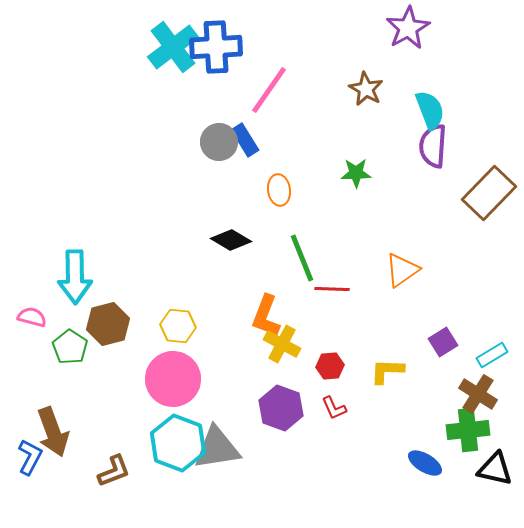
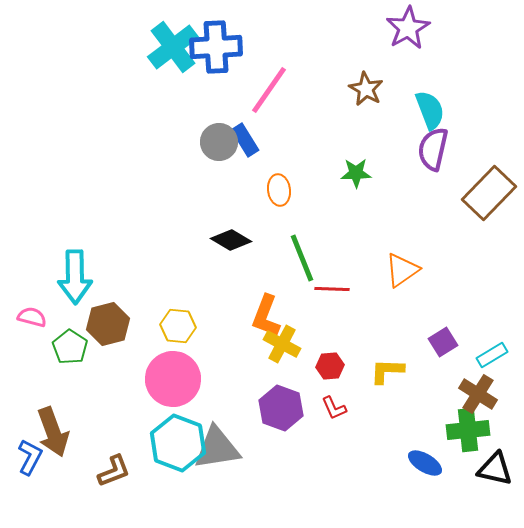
purple semicircle: moved 3 px down; rotated 9 degrees clockwise
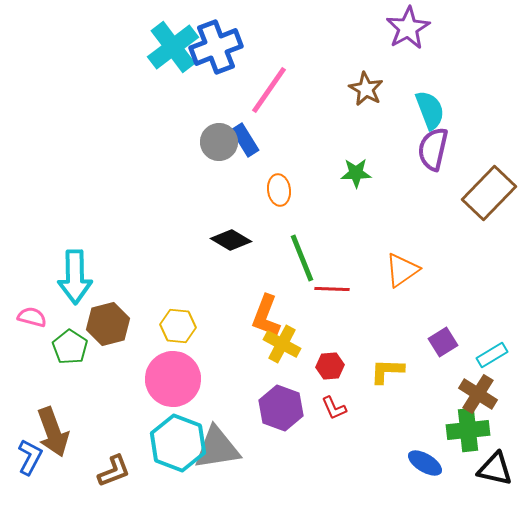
blue cross: rotated 18 degrees counterclockwise
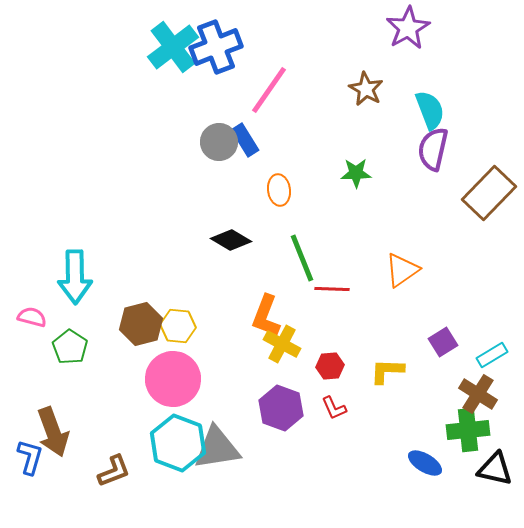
brown hexagon: moved 33 px right
blue L-shape: rotated 12 degrees counterclockwise
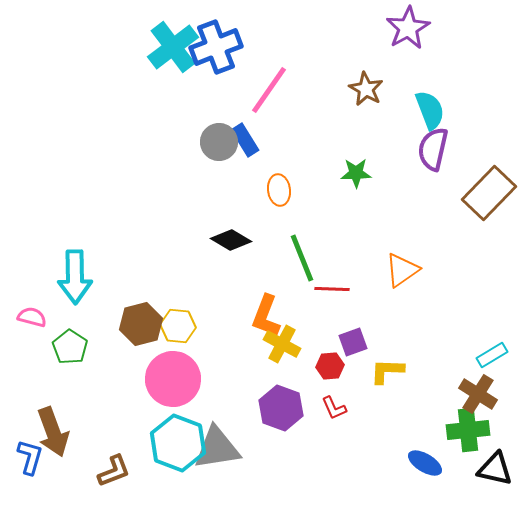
purple square: moved 90 px left; rotated 12 degrees clockwise
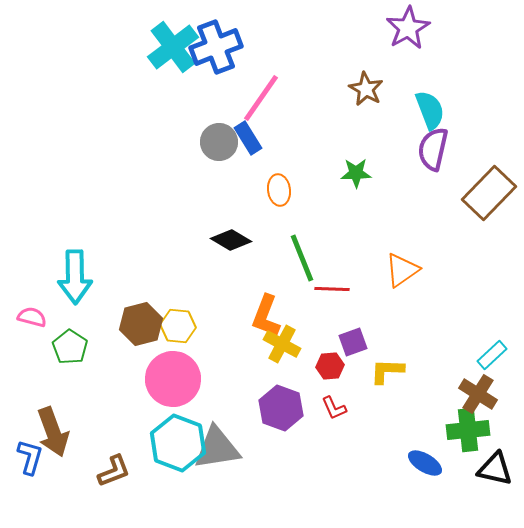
pink line: moved 8 px left, 8 px down
blue rectangle: moved 3 px right, 2 px up
cyan rectangle: rotated 12 degrees counterclockwise
